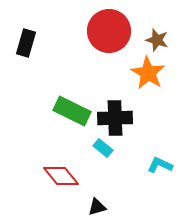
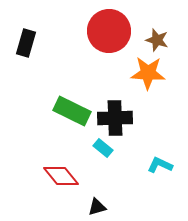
orange star: rotated 28 degrees counterclockwise
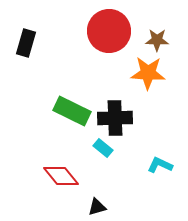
brown star: rotated 15 degrees counterclockwise
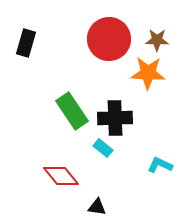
red circle: moved 8 px down
green rectangle: rotated 30 degrees clockwise
black triangle: rotated 24 degrees clockwise
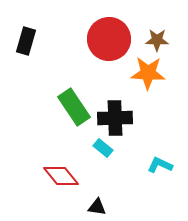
black rectangle: moved 2 px up
green rectangle: moved 2 px right, 4 px up
